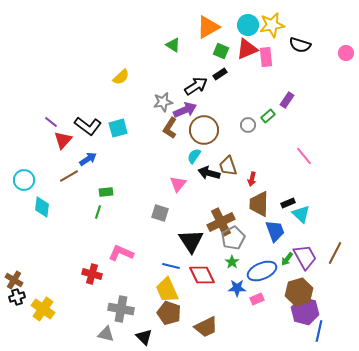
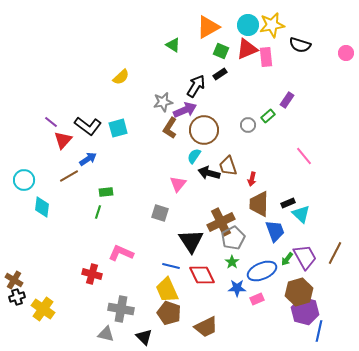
black arrow at (196, 86): rotated 25 degrees counterclockwise
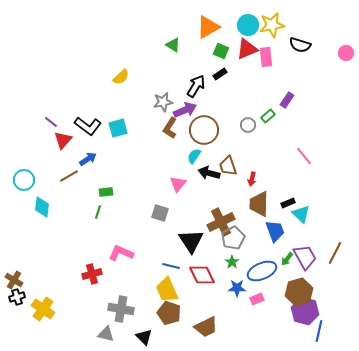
red cross at (92, 274): rotated 30 degrees counterclockwise
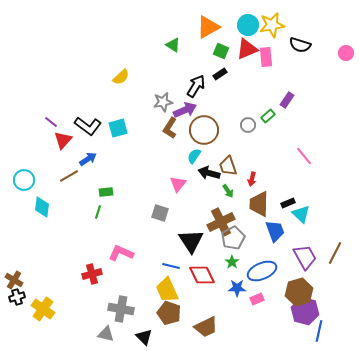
green arrow at (287, 259): moved 59 px left, 68 px up; rotated 72 degrees counterclockwise
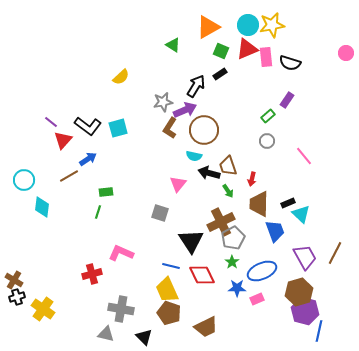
black semicircle at (300, 45): moved 10 px left, 18 px down
gray circle at (248, 125): moved 19 px right, 16 px down
cyan semicircle at (194, 156): rotated 112 degrees counterclockwise
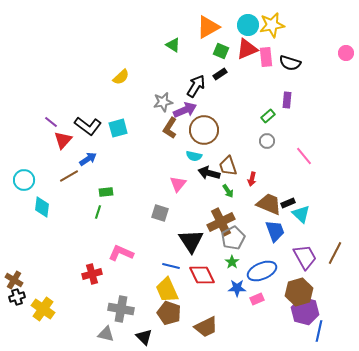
purple rectangle at (287, 100): rotated 28 degrees counterclockwise
brown trapezoid at (259, 204): moved 10 px right; rotated 112 degrees clockwise
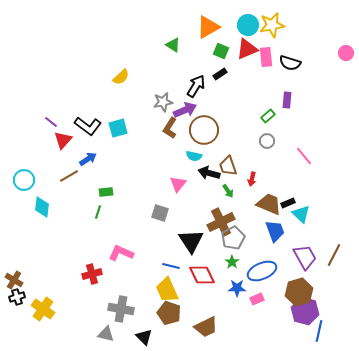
brown line at (335, 253): moved 1 px left, 2 px down
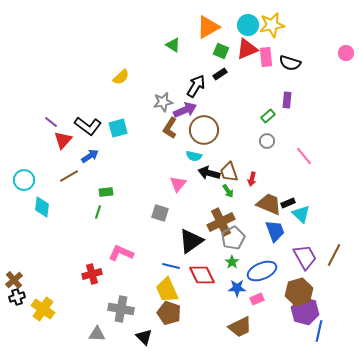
blue arrow at (88, 159): moved 2 px right, 3 px up
brown trapezoid at (228, 166): moved 1 px right, 6 px down
black triangle at (191, 241): rotated 28 degrees clockwise
brown cross at (14, 280): rotated 18 degrees clockwise
brown trapezoid at (206, 327): moved 34 px right
gray triangle at (106, 334): moved 9 px left; rotated 12 degrees counterclockwise
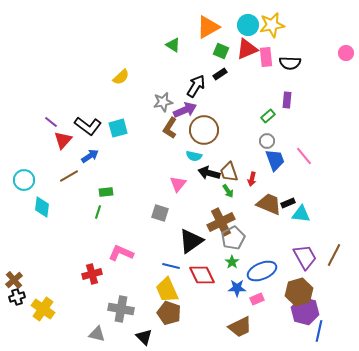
black semicircle at (290, 63): rotated 15 degrees counterclockwise
cyan triangle at (301, 214): rotated 36 degrees counterclockwise
blue trapezoid at (275, 231): moved 71 px up
gray triangle at (97, 334): rotated 12 degrees clockwise
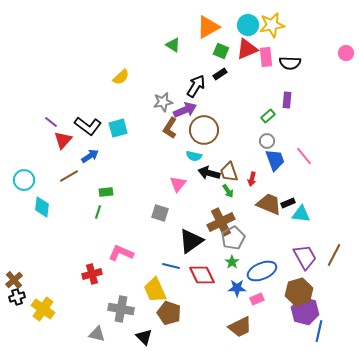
yellow trapezoid at (167, 290): moved 12 px left
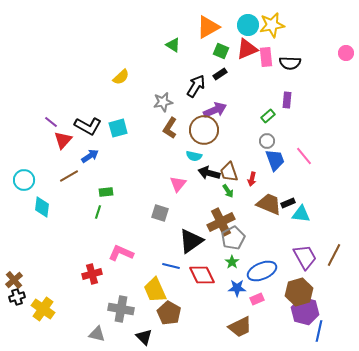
purple arrow at (185, 110): moved 30 px right
black L-shape at (88, 126): rotated 8 degrees counterclockwise
brown pentagon at (169, 313): rotated 10 degrees clockwise
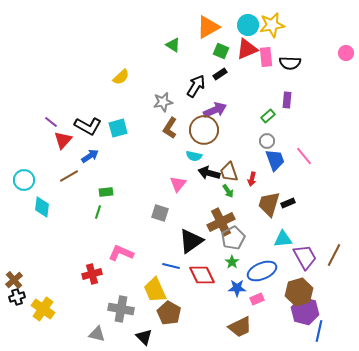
brown trapezoid at (269, 204): rotated 96 degrees counterclockwise
cyan triangle at (301, 214): moved 18 px left, 25 px down; rotated 12 degrees counterclockwise
